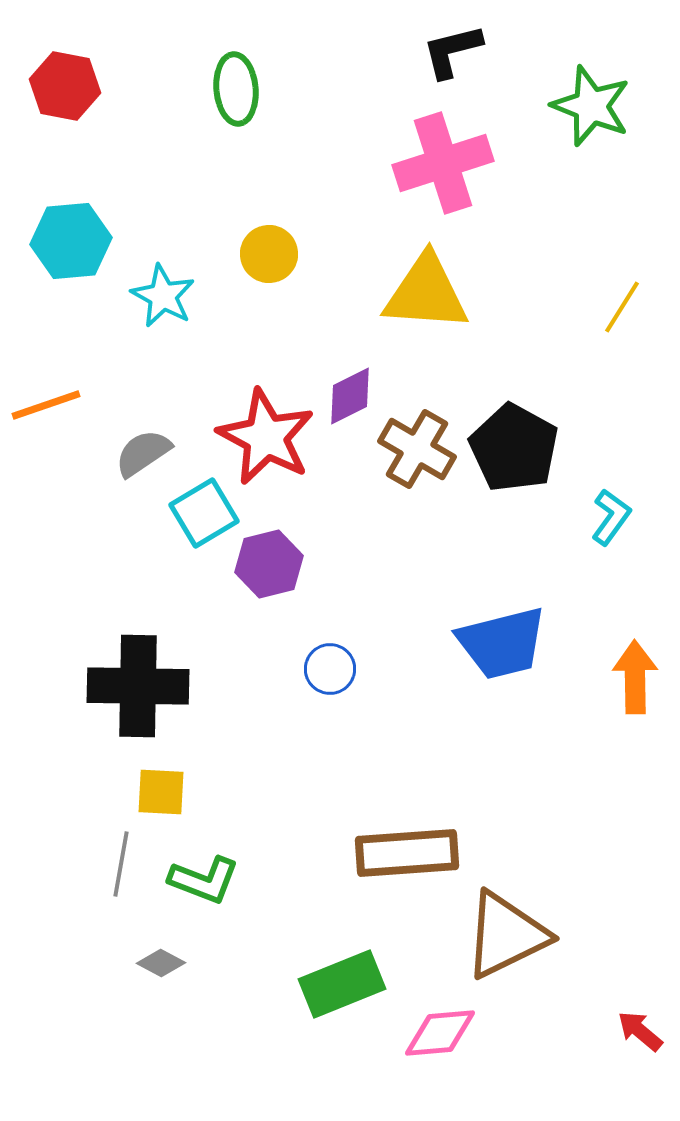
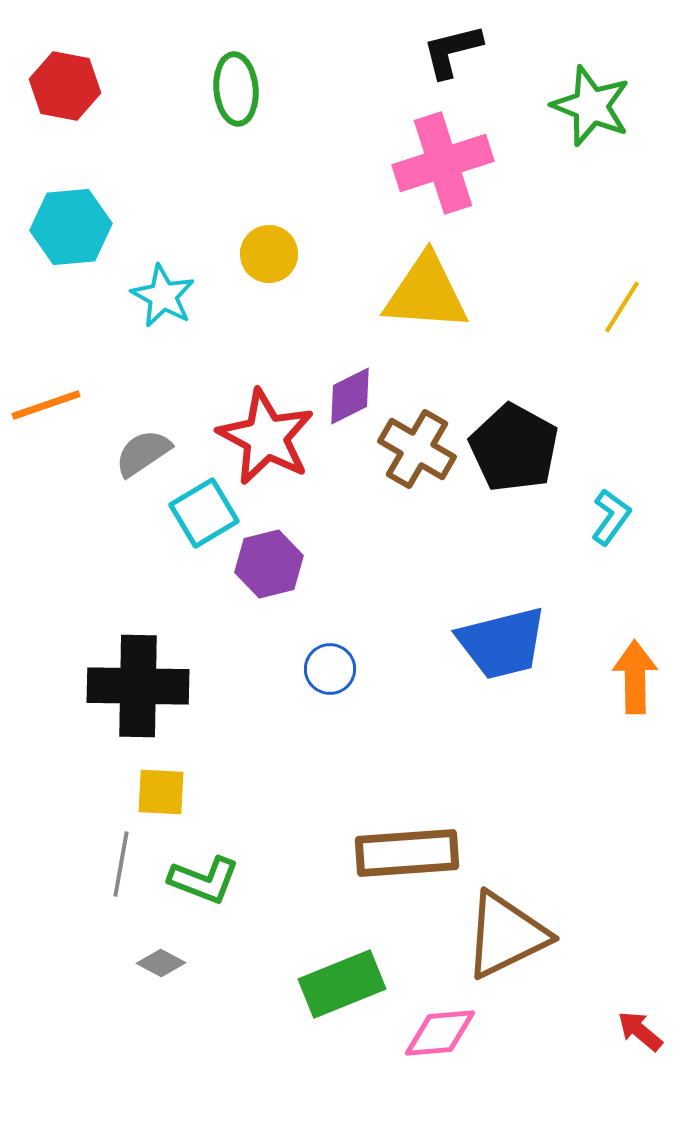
cyan hexagon: moved 14 px up
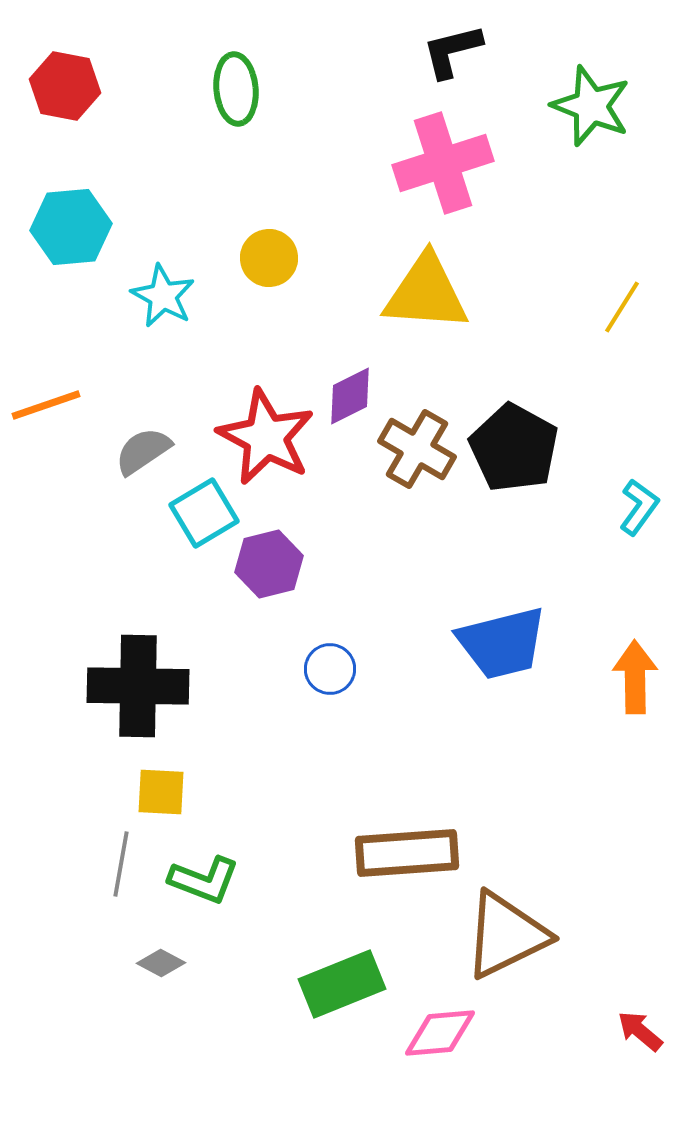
yellow circle: moved 4 px down
gray semicircle: moved 2 px up
cyan L-shape: moved 28 px right, 10 px up
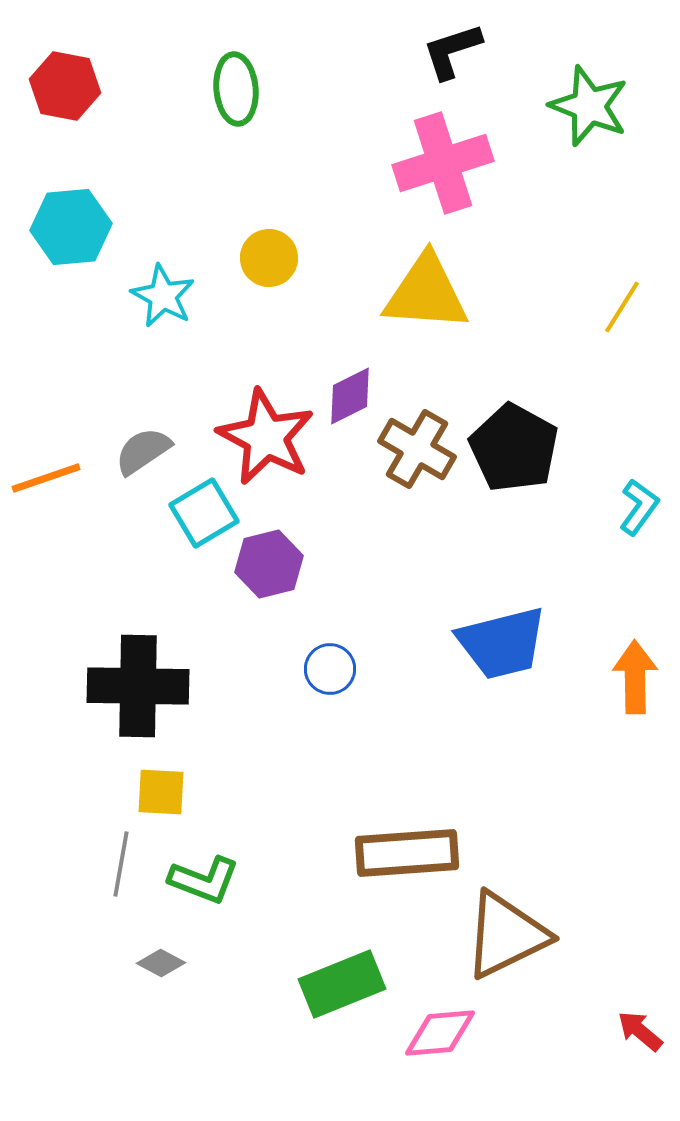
black L-shape: rotated 4 degrees counterclockwise
green star: moved 2 px left
orange line: moved 73 px down
